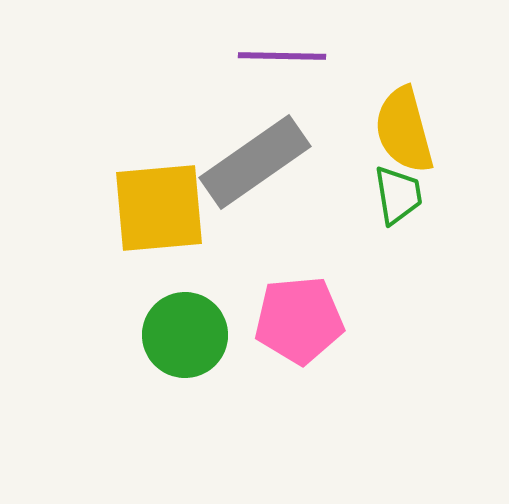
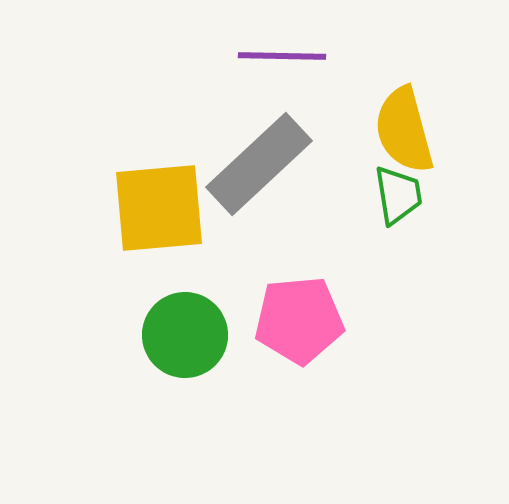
gray rectangle: moved 4 px right, 2 px down; rotated 8 degrees counterclockwise
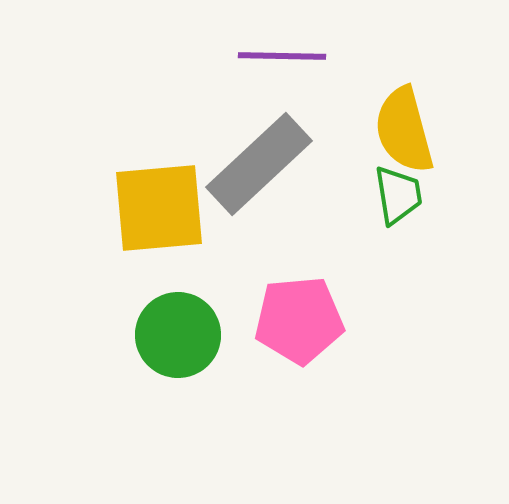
green circle: moved 7 px left
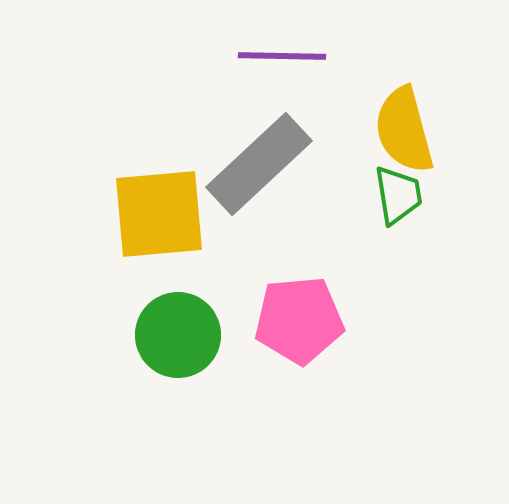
yellow square: moved 6 px down
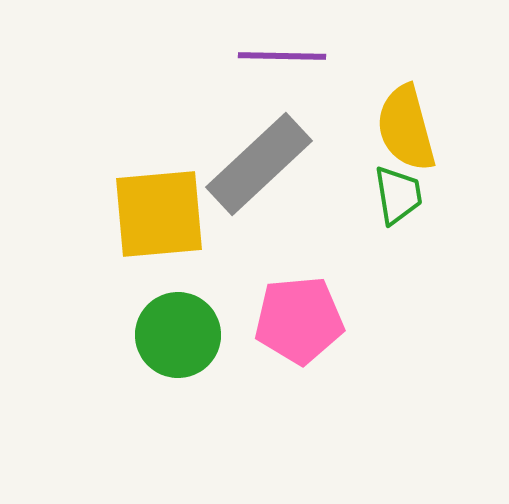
yellow semicircle: moved 2 px right, 2 px up
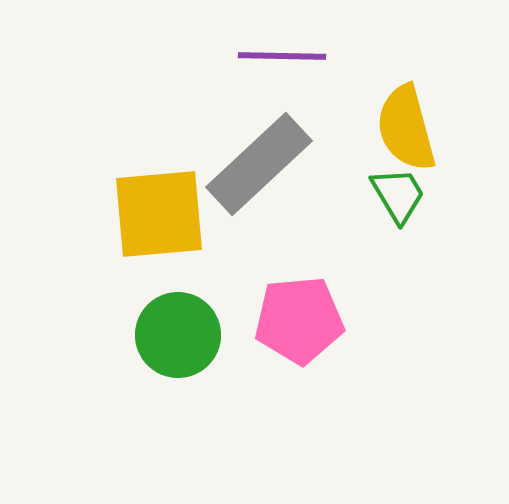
green trapezoid: rotated 22 degrees counterclockwise
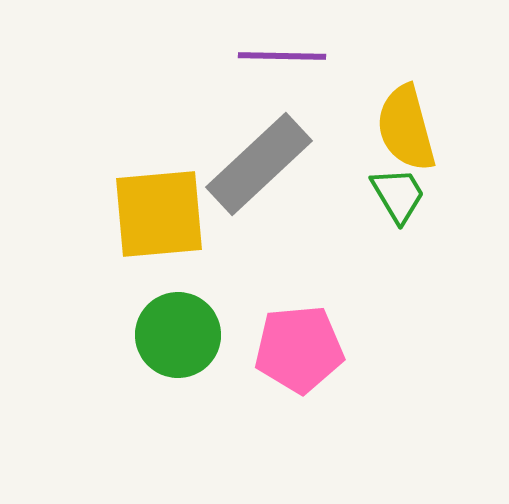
pink pentagon: moved 29 px down
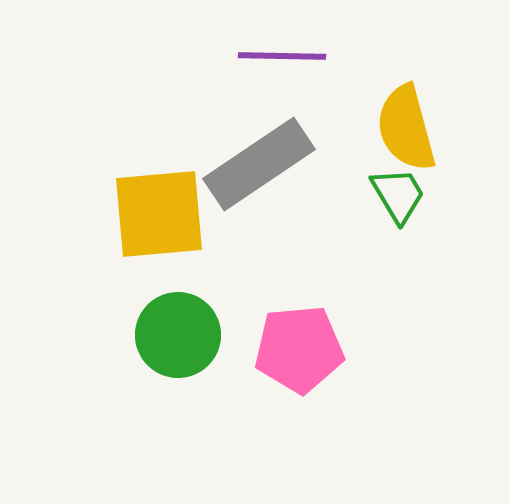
gray rectangle: rotated 9 degrees clockwise
